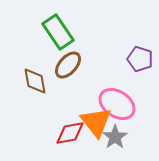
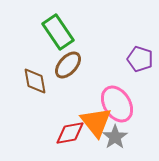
pink ellipse: rotated 24 degrees clockwise
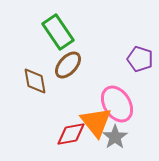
red diamond: moved 1 px right, 1 px down
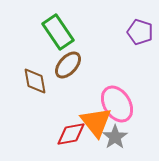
purple pentagon: moved 27 px up
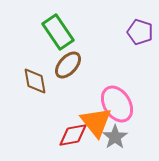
red diamond: moved 2 px right, 1 px down
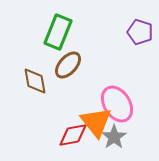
green rectangle: rotated 56 degrees clockwise
gray star: moved 1 px left
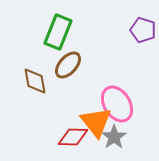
purple pentagon: moved 3 px right, 2 px up
red diamond: moved 2 px down; rotated 12 degrees clockwise
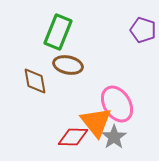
brown ellipse: rotated 60 degrees clockwise
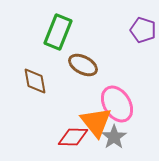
brown ellipse: moved 15 px right; rotated 16 degrees clockwise
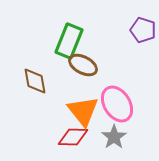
green rectangle: moved 11 px right, 9 px down
orange triangle: moved 13 px left, 11 px up
